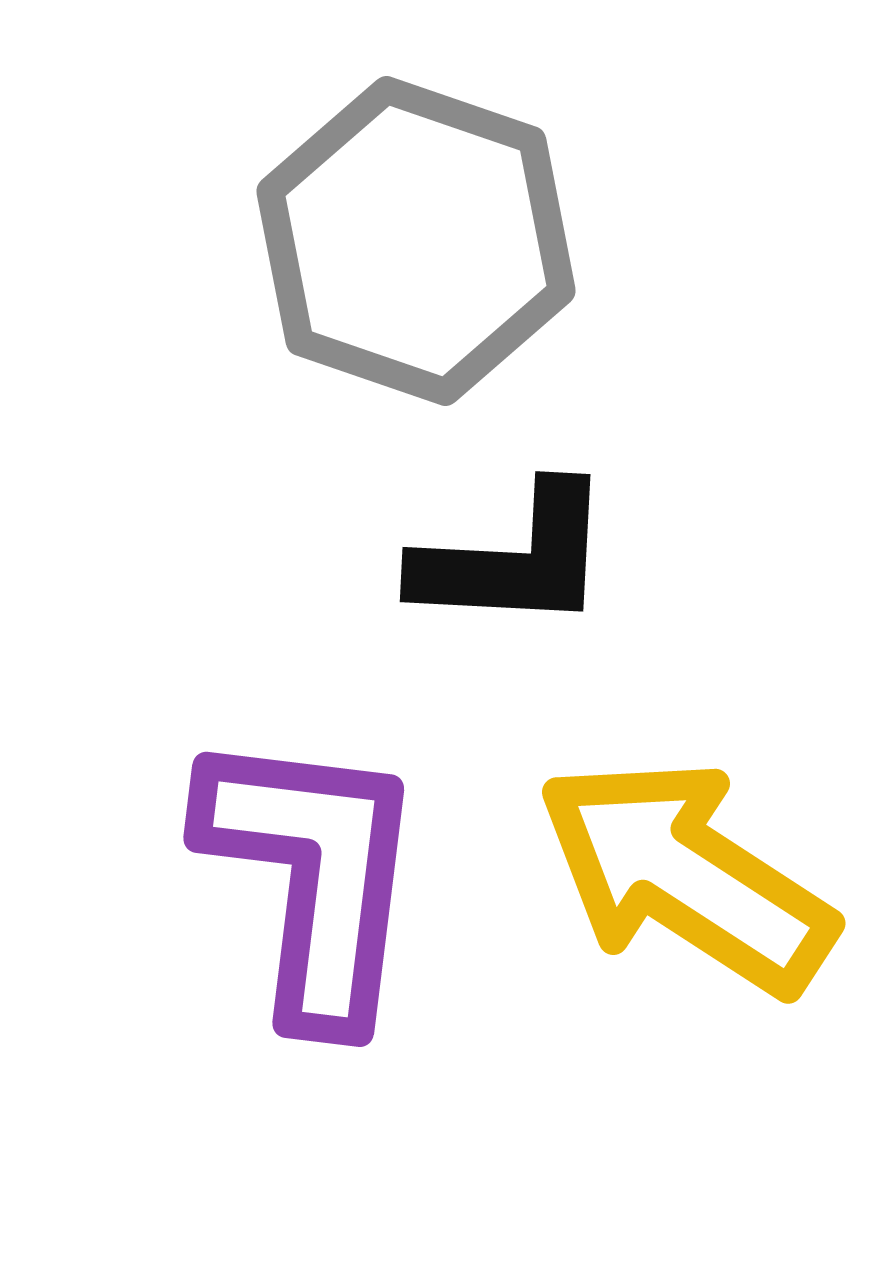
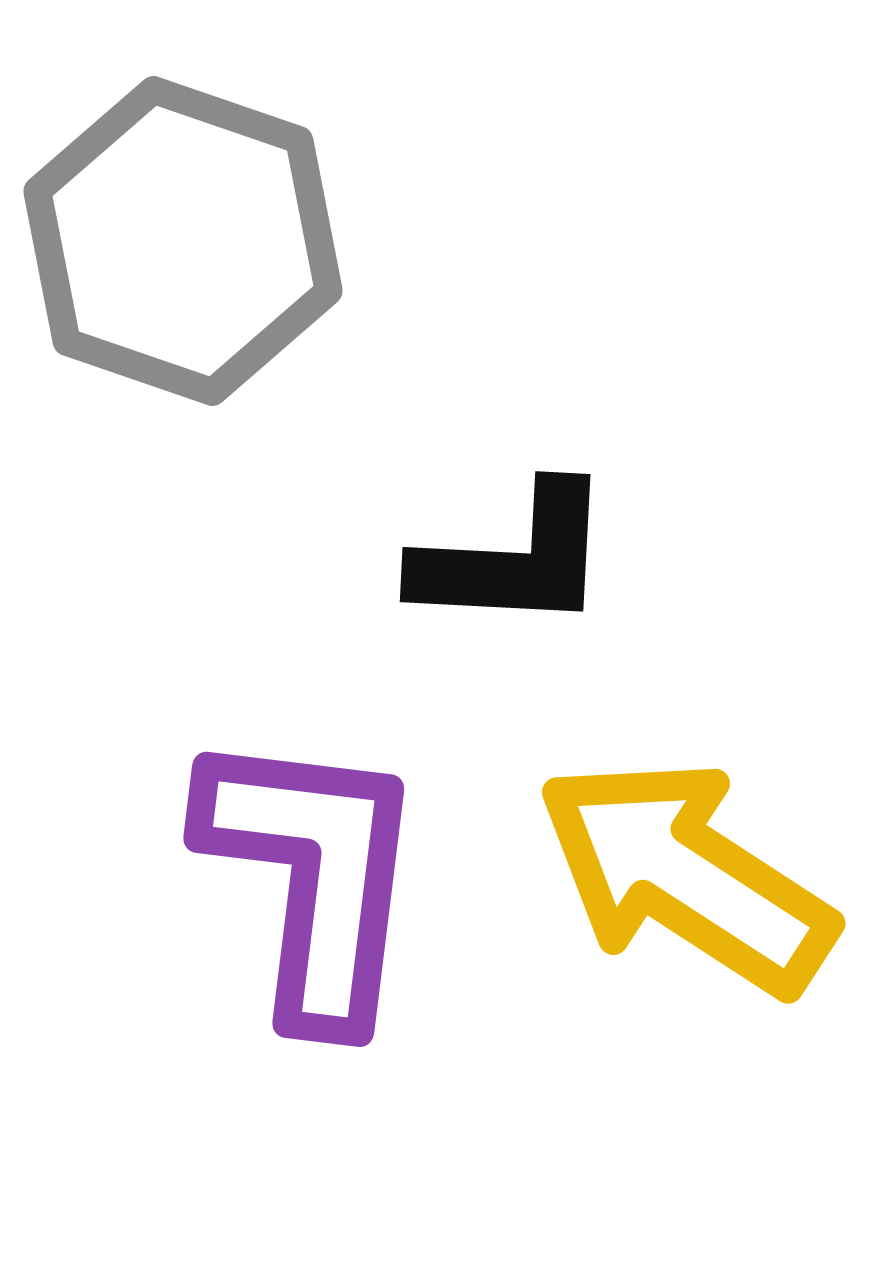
gray hexagon: moved 233 px left
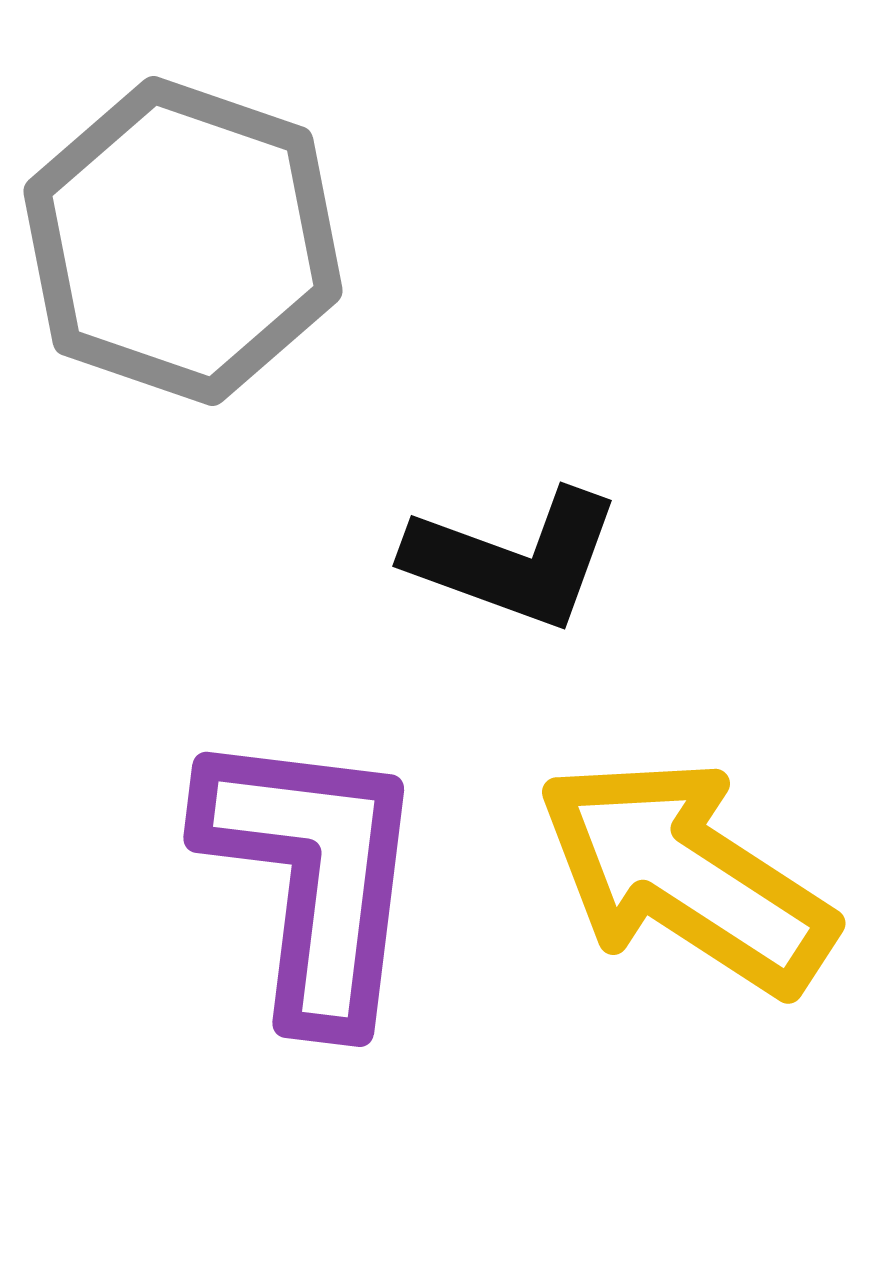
black L-shape: rotated 17 degrees clockwise
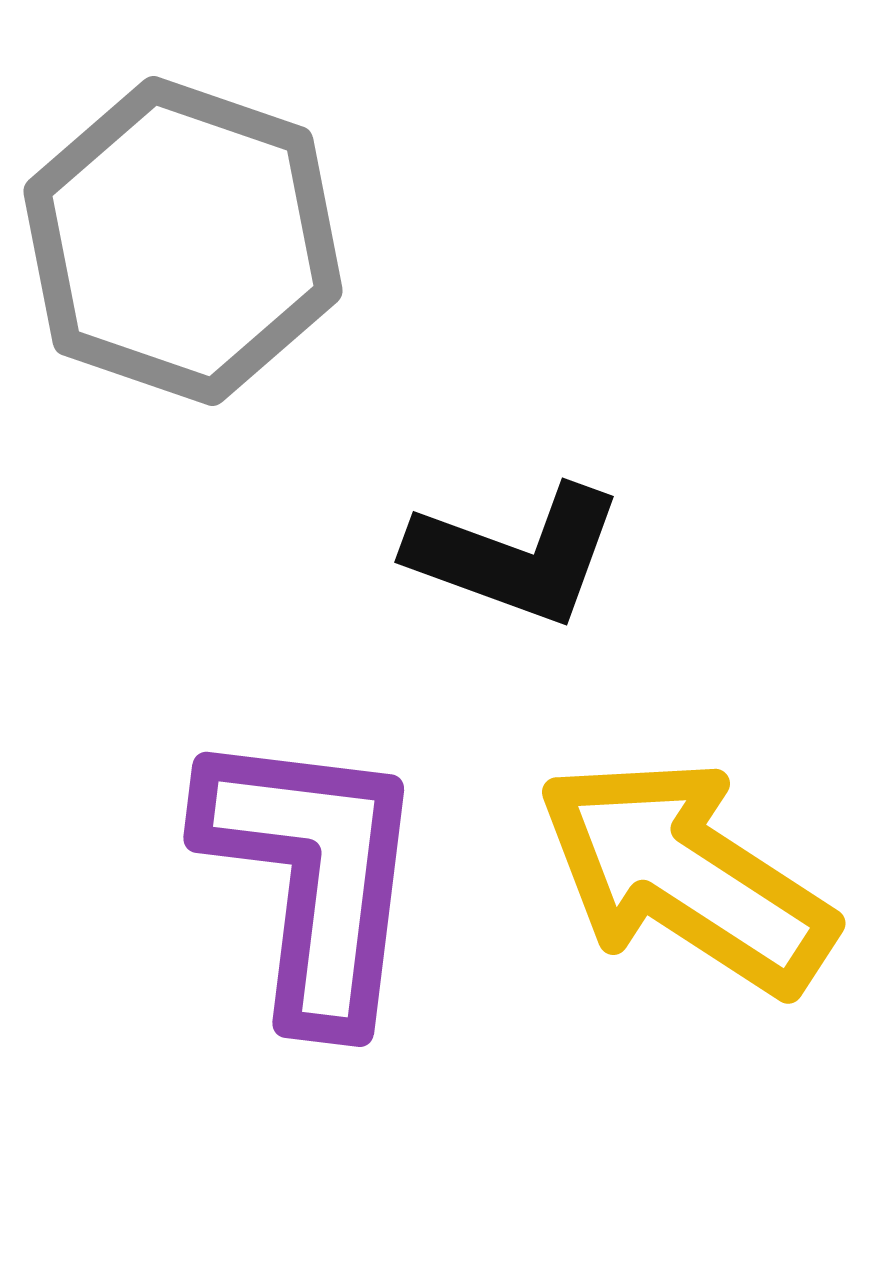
black L-shape: moved 2 px right, 4 px up
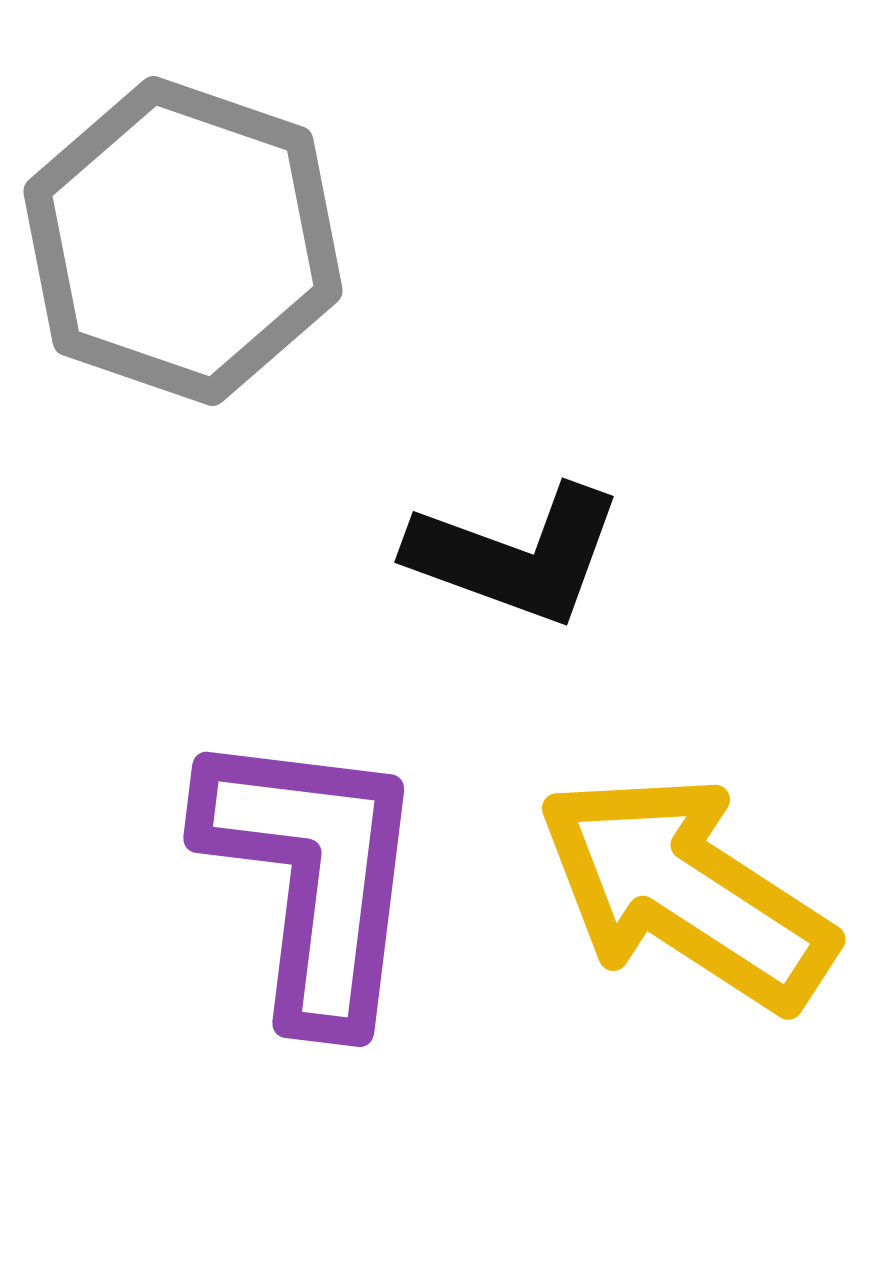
yellow arrow: moved 16 px down
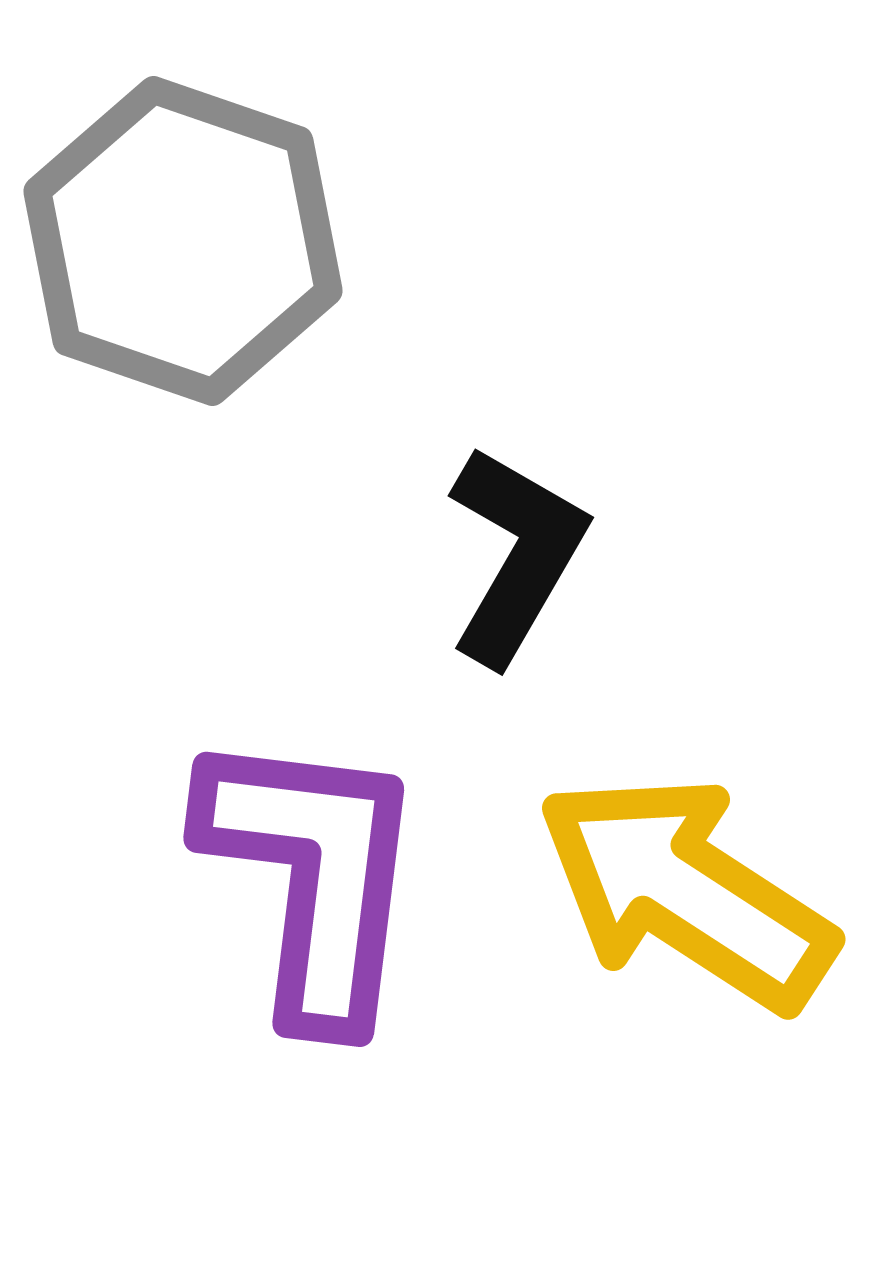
black L-shape: rotated 80 degrees counterclockwise
